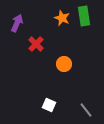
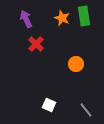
purple arrow: moved 9 px right, 4 px up; rotated 48 degrees counterclockwise
orange circle: moved 12 px right
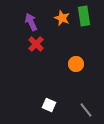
purple arrow: moved 5 px right, 3 px down
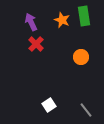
orange star: moved 2 px down
orange circle: moved 5 px right, 7 px up
white square: rotated 32 degrees clockwise
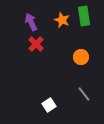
gray line: moved 2 px left, 16 px up
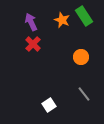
green rectangle: rotated 24 degrees counterclockwise
red cross: moved 3 px left
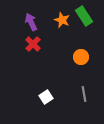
gray line: rotated 28 degrees clockwise
white square: moved 3 px left, 8 px up
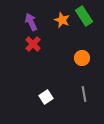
orange circle: moved 1 px right, 1 px down
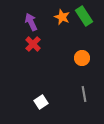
orange star: moved 3 px up
white square: moved 5 px left, 5 px down
